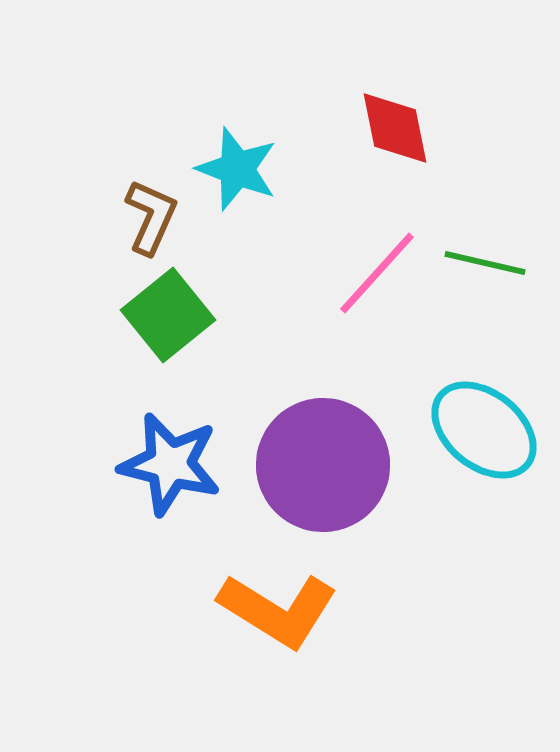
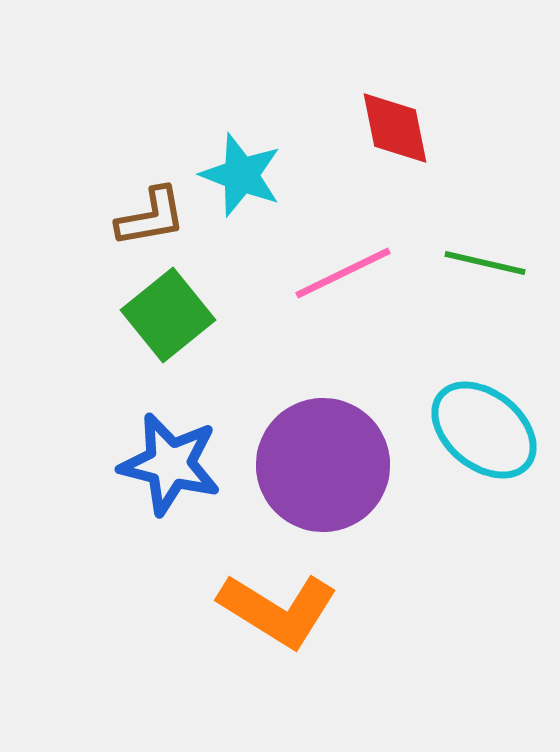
cyan star: moved 4 px right, 6 px down
brown L-shape: rotated 56 degrees clockwise
pink line: moved 34 px left; rotated 22 degrees clockwise
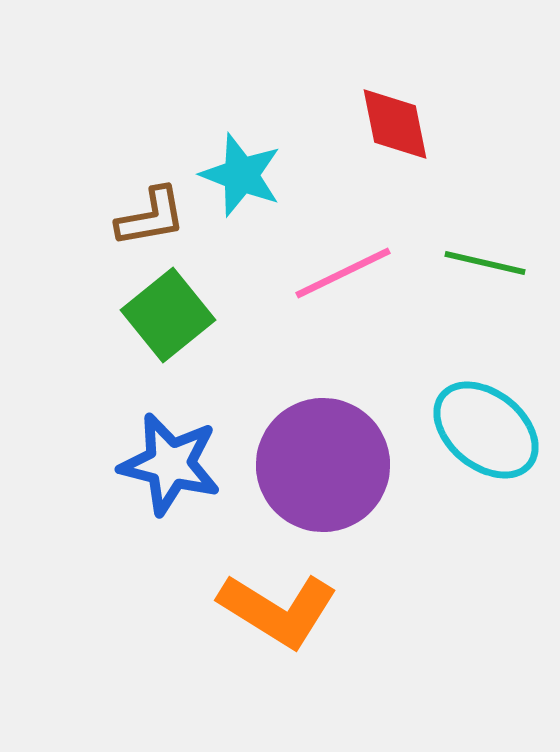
red diamond: moved 4 px up
cyan ellipse: moved 2 px right
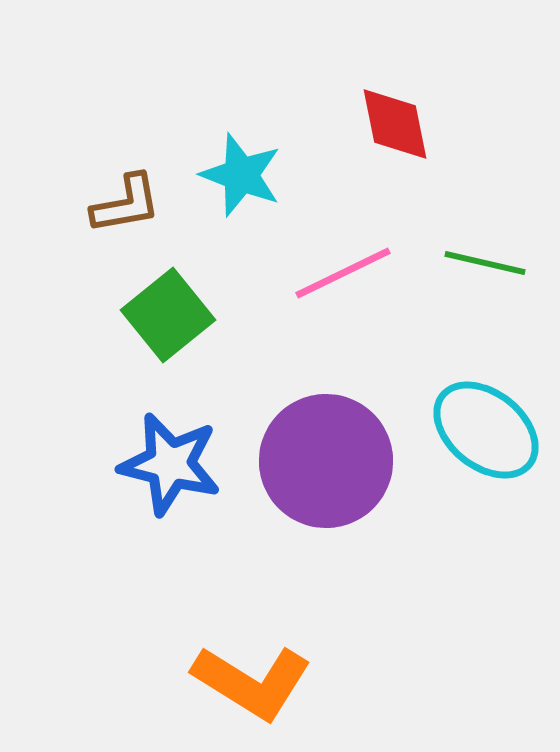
brown L-shape: moved 25 px left, 13 px up
purple circle: moved 3 px right, 4 px up
orange L-shape: moved 26 px left, 72 px down
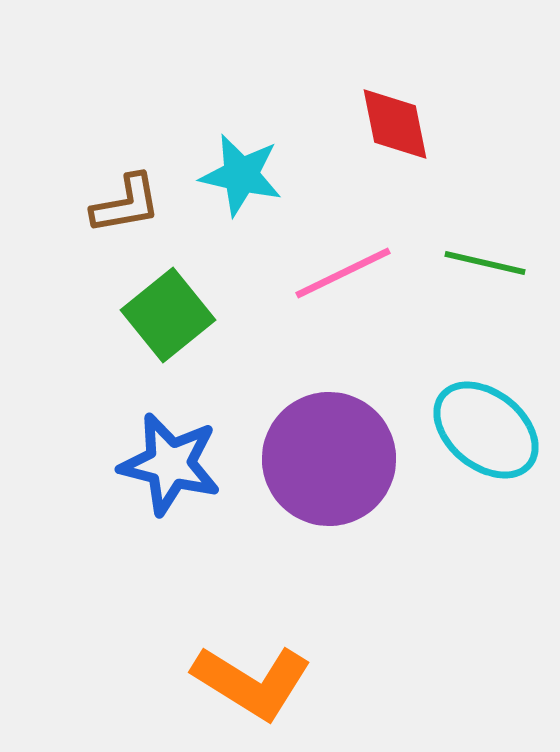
cyan star: rotated 8 degrees counterclockwise
purple circle: moved 3 px right, 2 px up
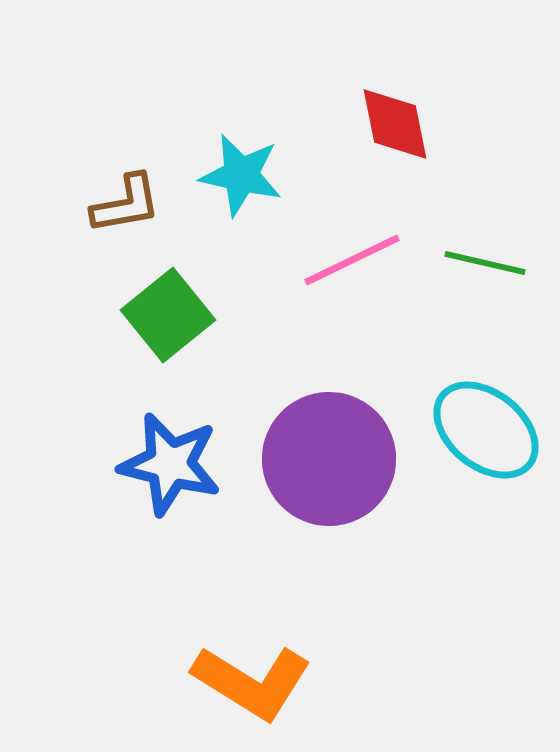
pink line: moved 9 px right, 13 px up
